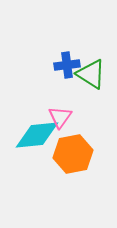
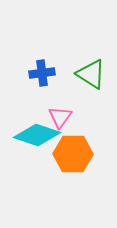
blue cross: moved 25 px left, 8 px down
cyan diamond: rotated 24 degrees clockwise
orange hexagon: rotated 12 degrees clockwise
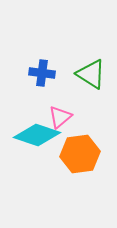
blue cross: rotated 15 degrees clockwise
pink triangle: rotated 15 degrees clockwise
orange hexagon: moved 7 px right; rotated 9 degrees counterclockwise
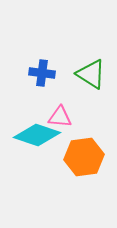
pink triangle: rotated 45 degrees clockwise
orange hexagon: moved 4 px right, 3 px down
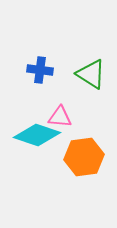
blue cross: moved 2 px left, 3 px up
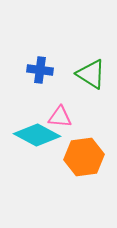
cyan diamond: rotated 9 degrees clockwise
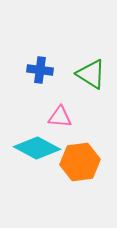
cyan diamond: moved 13 px down
orange hexagon: moved 4 px left, 5 px down
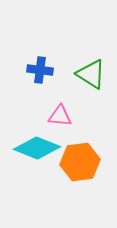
pink triangle: moved 1 px up
cyan diamond: rotated 6 degrees counterclockwise
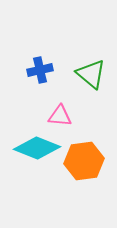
blue cross: rotated 20 degrees counterclockwise
green triangle: rotated 8 degrees clockwise
orange hexagon: moved 4 px right, 1 px up
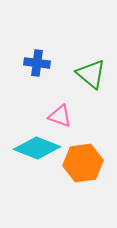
blue cross: moved 3 px left, 7 px up; rotated 20 degrees clockwise
pink triangle: rotated 15 degrees clockwise
orange hexagon: moved 1 px left, 2 px down
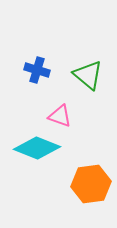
blue cross: moved 7 px down; rotated 10 degrees clockwise
green triangle: moved 3 px left, 1 px down
orange hexagon: moved 8 px right, 21 px down
